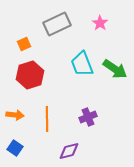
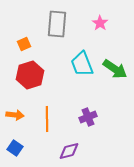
gray rectangle: rotated 60 degrees counterclockwise
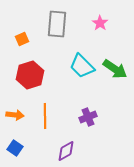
orange square: moved 2 px left, 5 px up
cyan trapezoid: moved 2 px down; rotated 24 degrees counterclockwise
orange line: moved 2 px left, 3 px up
purple diamond: moved 3 px left; rotated 15 degrees counterclockwise
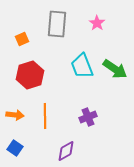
pink star: moved 3 px left
cyan trapezoid: rotated 24 degrees clockwise
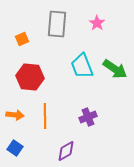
red hexagon: moved 2 px down; rotated 24 degrees clockwise
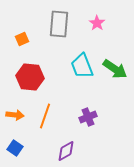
gray rectangle: moved 2 px right
orange line: rotated 20 degrees clockwise
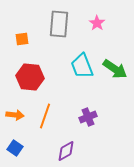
orange square: rotated 16 degrees clockwise
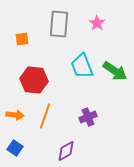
green arrow: moved 2 px down
red hexagon: moved 4 px right, 3 px down
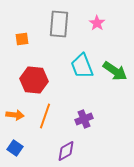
purple cross: moved 4 px left, 2 px down
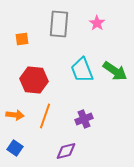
cyan trapezoid: moved 4 px down
purple diamond: rotated 15 degrees clockwise
